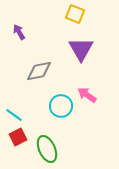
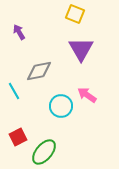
cyan line: moved 24 px up; rotated 24 degrees clockwise
green ellipse: moved 3 px left, 3 px down; rotated 64 degrees clockwise
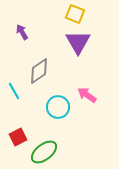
purple arrow: moved 3 px right
purple triangle: moved 3 px left, 7 px up
gray diamond: rotated 24 degrees counterclockwise
cyan circle: moved 3 px left, 1 px down
green ellipse: rotated 12 degrees clockwise
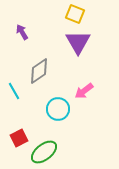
pink arrow: moved 3 px left, 4 px up; rotated 72 degrees counterclockwise
cyan circle: moved 2 px down
red square: moved 1 px right, 1 px down
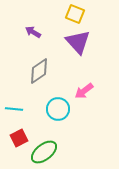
purple arrow: moved 11 px right; rotated 28 degrees counterclockwise
purple triangle: rotated 12 degrees counterclockwise
cyan line: moved 18 px down; rotated 54 degrees counterclockwise
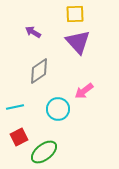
yellow square: rotated 24 degrees counterclockwise
cyan line: moved 1 px right, 2 px up; rotated 18 degrees counterclockwise
red square: moved 1 px up
